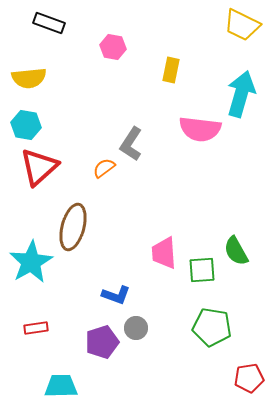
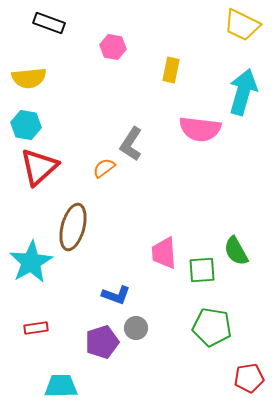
cyan arrow: moved 2 px right, 2 px up
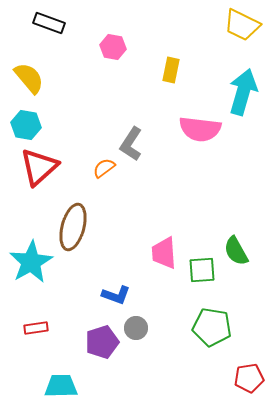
yellow semicircle: rotated 124 degrees counterclockwise
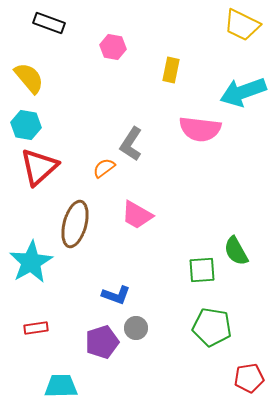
cyan arrow: rotated 126 degrees counterclockwise
brown ellipse: moved 2 px right, 3 px up
pink trapezoid: moved 27 px left, 38 px up; rotated 56 degrees counterclockwise
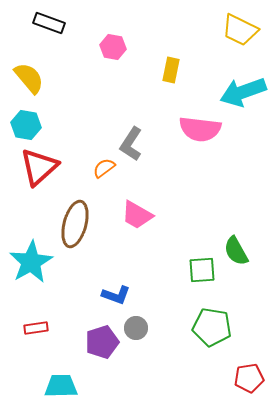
yellow trapezoid: moved 2 px left, 5 px down
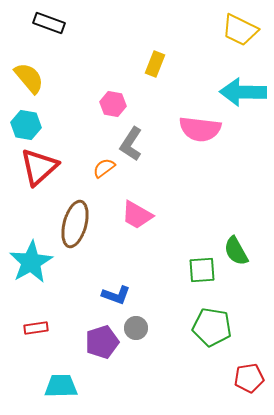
pink hexagon: moved 57 px down
yellow rectangle: moved 16 px left, 6 px up; rotated 10 degrees clockwise
cyan arrow: rotated 21 degrees clockwise
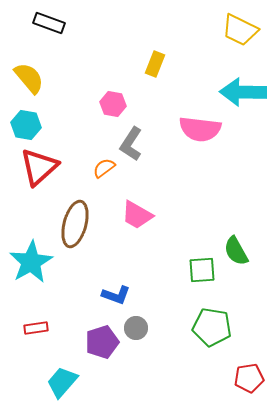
cyan trapezoid: moved 1 px right, 4 px up; rotated 48 degrees counterclockwise
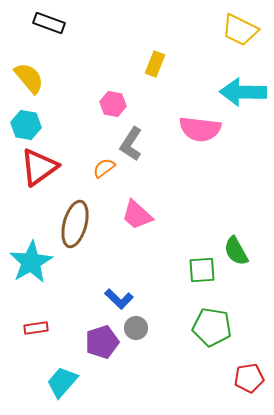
red triangle: rotated 6 degrees clockwise
pink trapezoid: rotated 12 degrees clockwise
blue L-shape: moved 3 px right, 4 px down; rotated 24 degrees clockwise
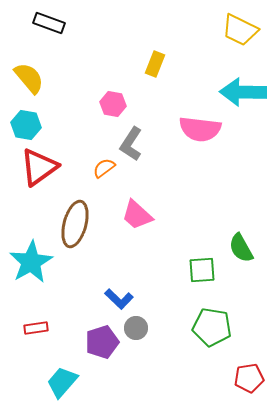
green semicircle: moved 5 px right, 3 px up
